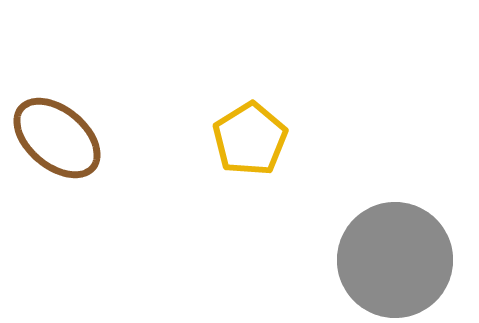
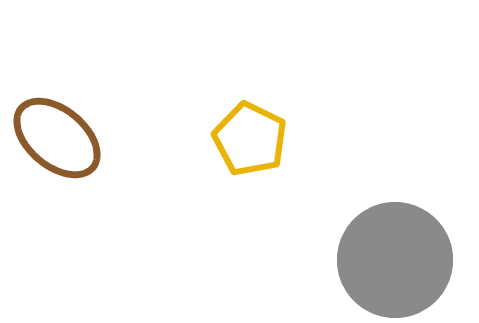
yellow pentagon: rotated 14 degrees counterclockwise
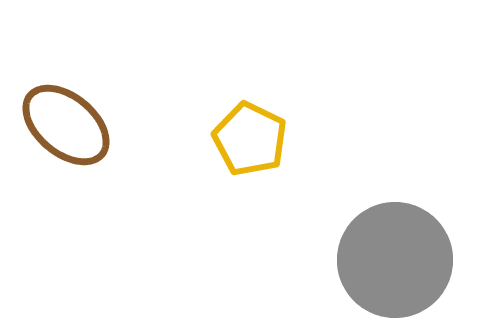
brown ellipse: moved 9 px right, 13 px up
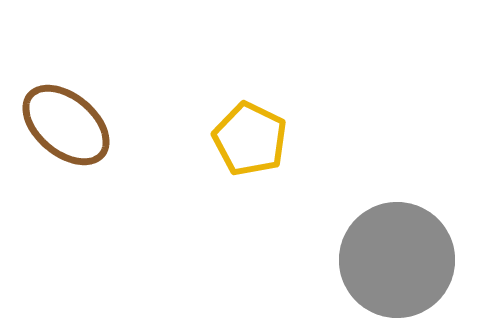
gray circle: moved 2 px right
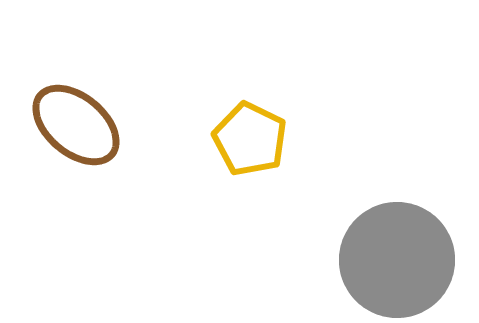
brown ellipse: moved 10 px right
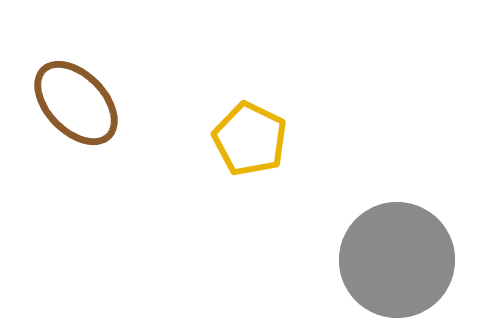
brown ellipse: moved 22 px up; rotated 6 degrees clockwise
